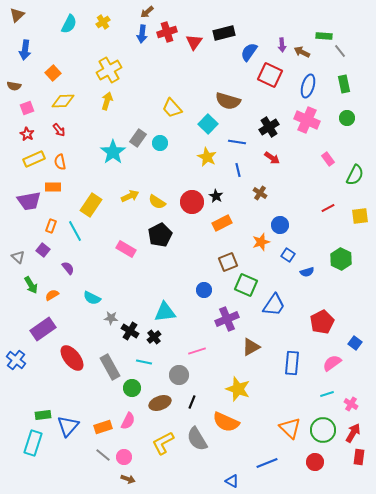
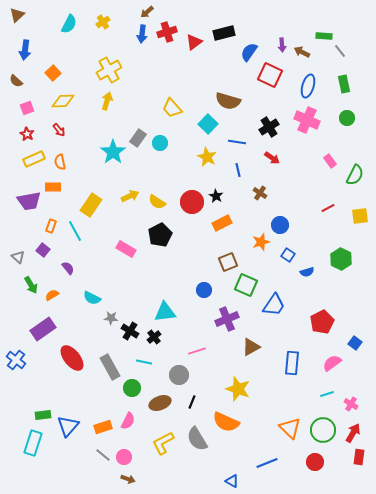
red triangle at (194, 42): rotated 18 degrees clockwise
brown semicircle at (14, 86): moved 2 px right, 5 px up; rotated 32 degrees clockwise
pink rectangle at (328, 159): moved 2 px right, 2 px down
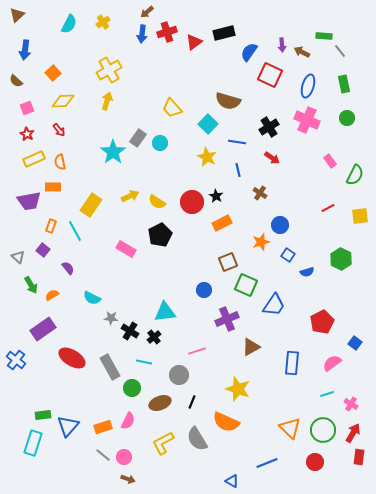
red ellipse at (72, 358): rotated 20 degrees counterclockwise
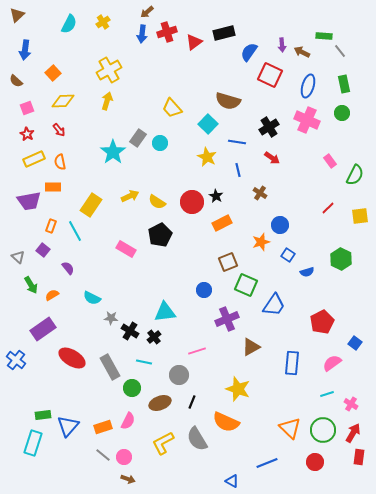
green circle at (347, 118): moved 5 px left, 5 px up
red line at (328, 208): rotated 16 degrees counterclockwise
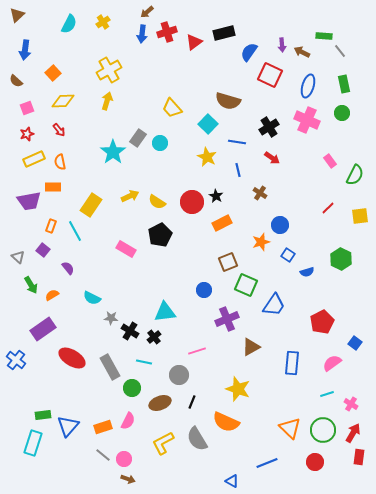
red star at (27, 134): rotated 24 degrees clockwise
pink circle at (124, 457): moved 2 px down
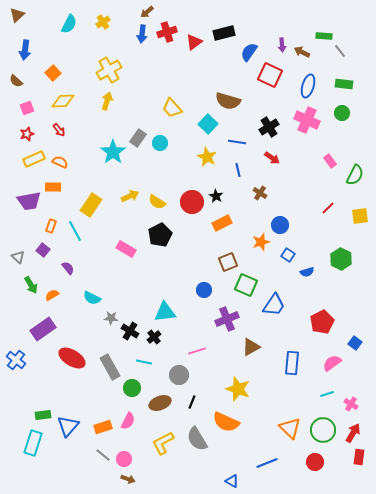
green rectangle at (344, 84): rotated 72 degrees counterclockwise
orange semicircle at (60, 162): rotated 126 degrees clockwise
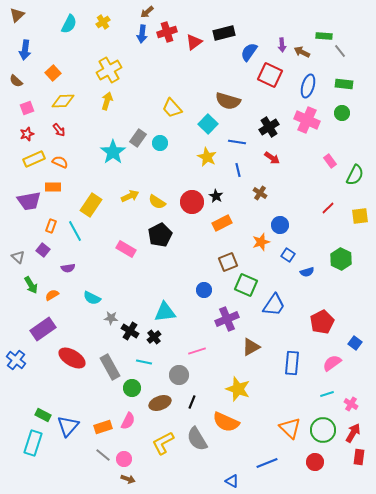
purple semicircle at (68, 268): rotated 120 degrees clockwise
green rectangle at (43, 415): rotated 35 degrees clockwise
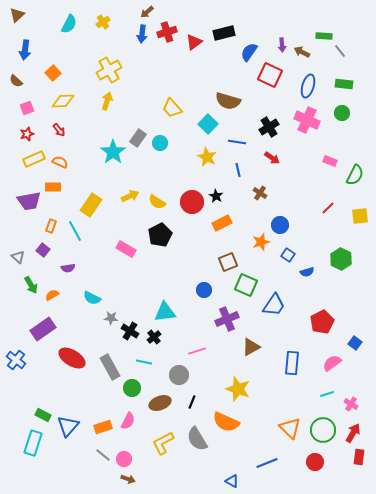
pink rectangle at (330, 161): rotated 32 degrees counterclockwise
